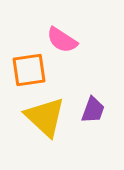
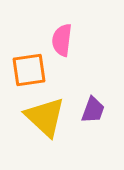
pink semicircle: rotated 64 degrees clockwise
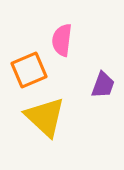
orange square: rotated 15 degrees counterclockwise
purple trapezoid: moved 10 px right, 25 px up
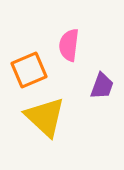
pink semicircle: moved 7 px right, 5 px down
purple trapezoid: moved 1 px left, 1 px down
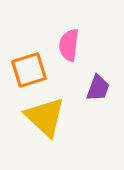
orange square: rotated 6 degrees clockwise
purple trapezoid: moved 4 px left, 2 px down
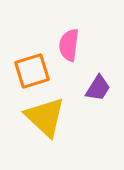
orange square: moved 3 px right, 1 px down
purple trapezoid: rotated 12 degrees clockwise
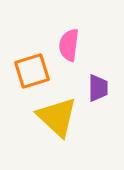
purple trapezoid: rotated 32 degrees counterclockwise
yellow triangle: moved 12 px right
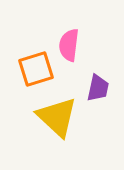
orange square: moved 4 px right, 2 px up
purple trapezoid: rotated 12 degrees clockwise
